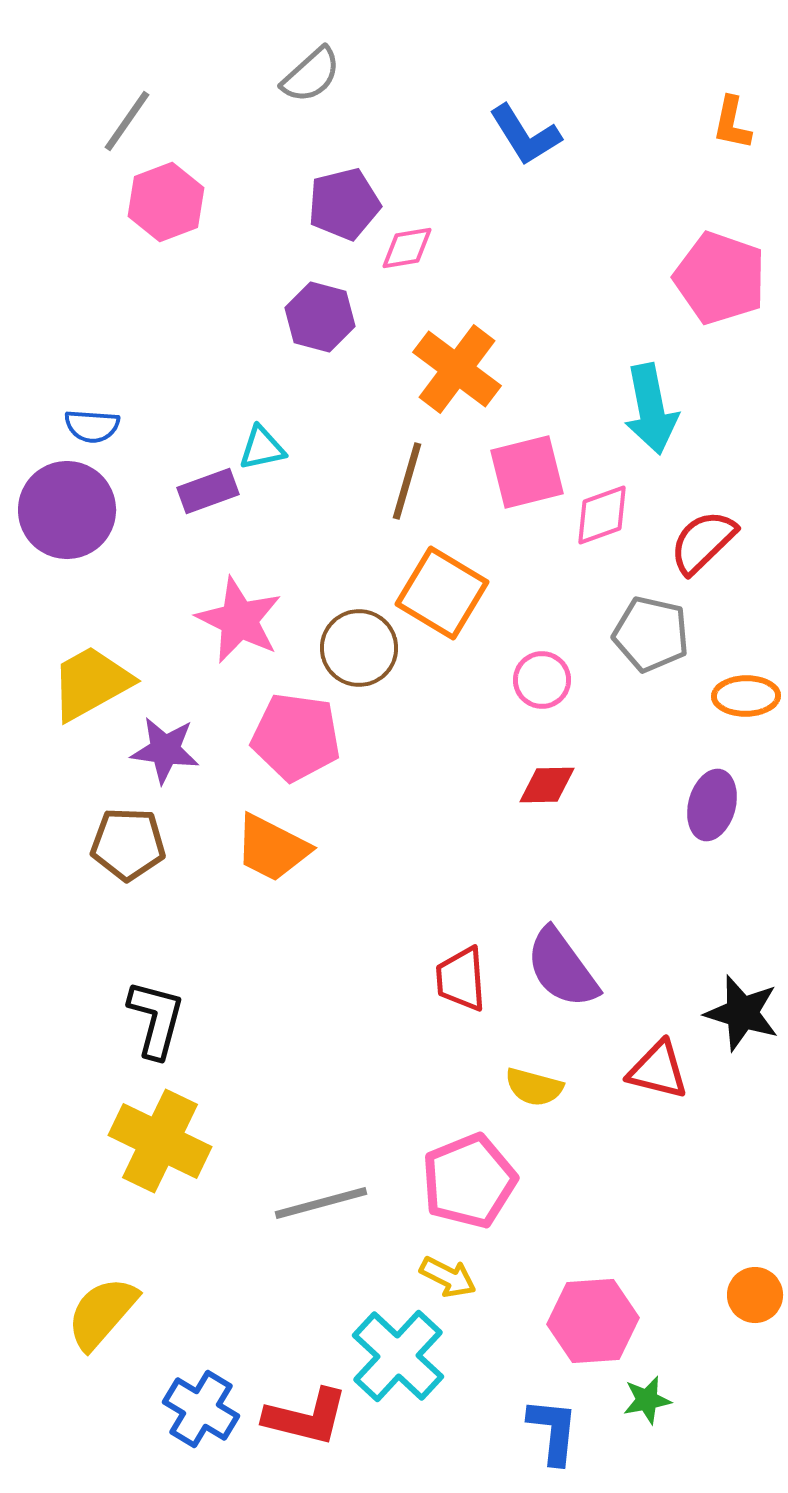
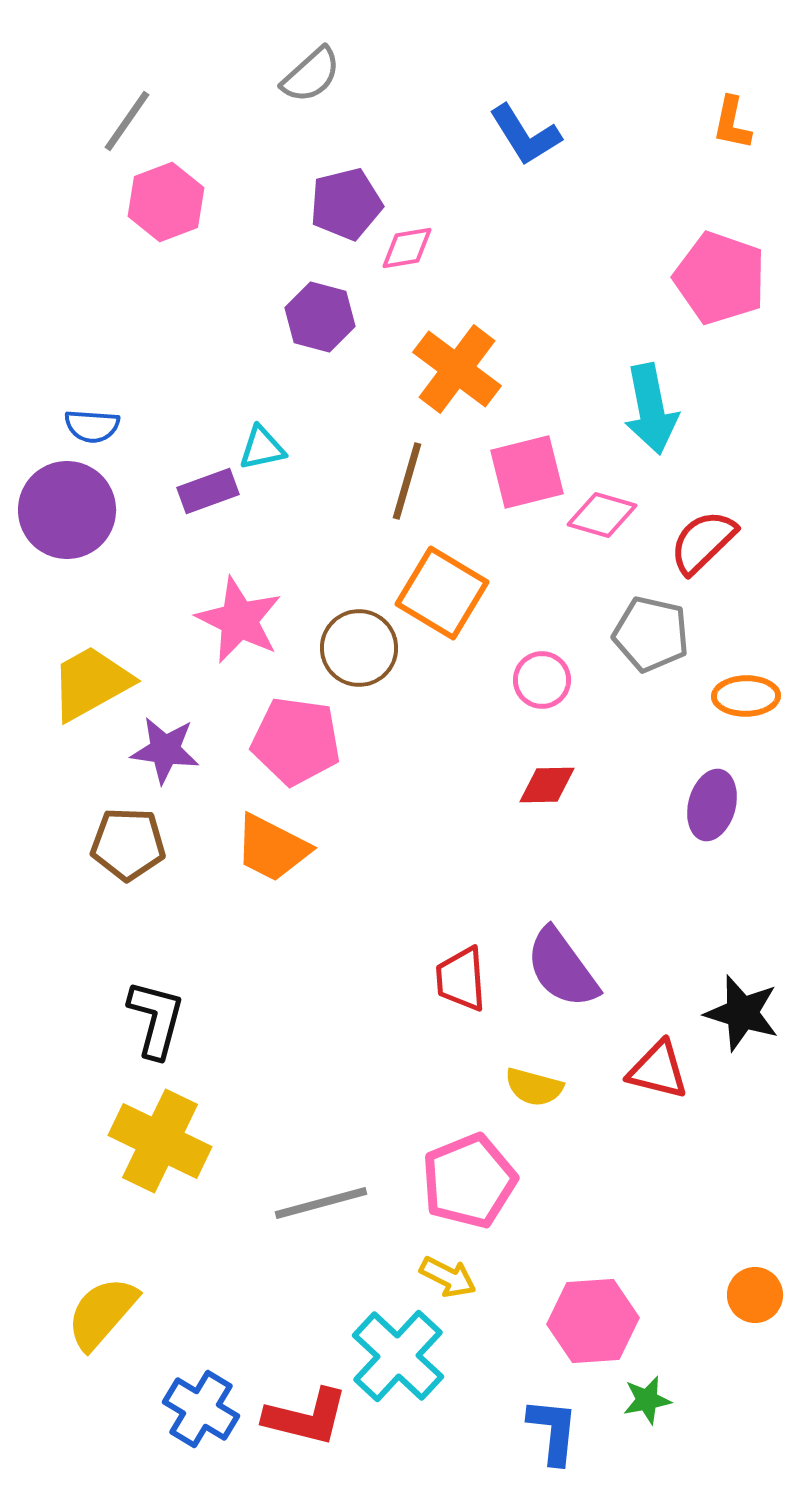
purple pentagon at (344, 204): moved 2 px right
pink diamond at (602, 515): rotated 36 degrees clockwise
pink pentagon at (296, 737): moved 4 px down
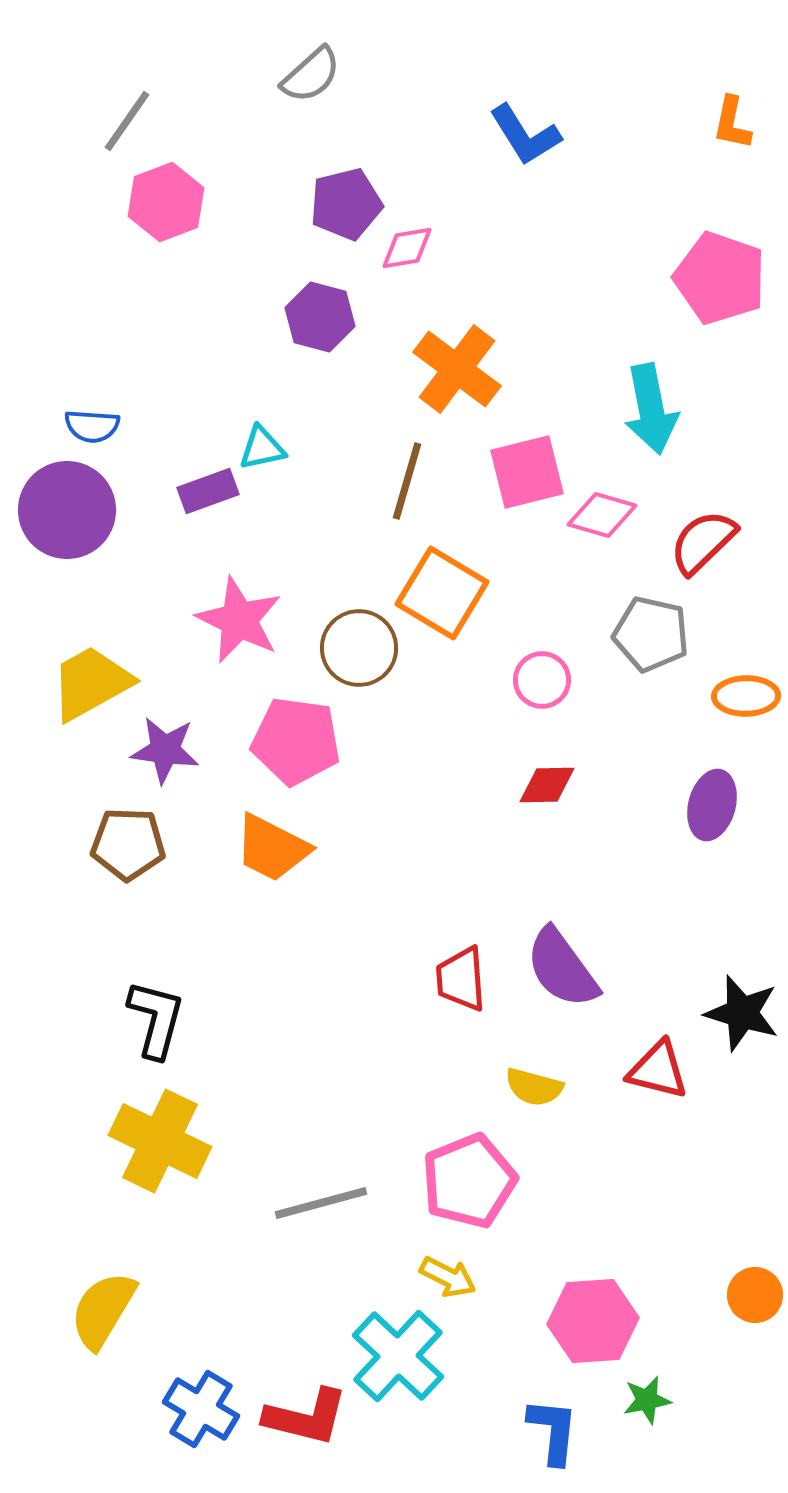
yellow semicircle at (102, 1313): moved 1 px right, 3 px up; rotated 10 degrees counterclockwise
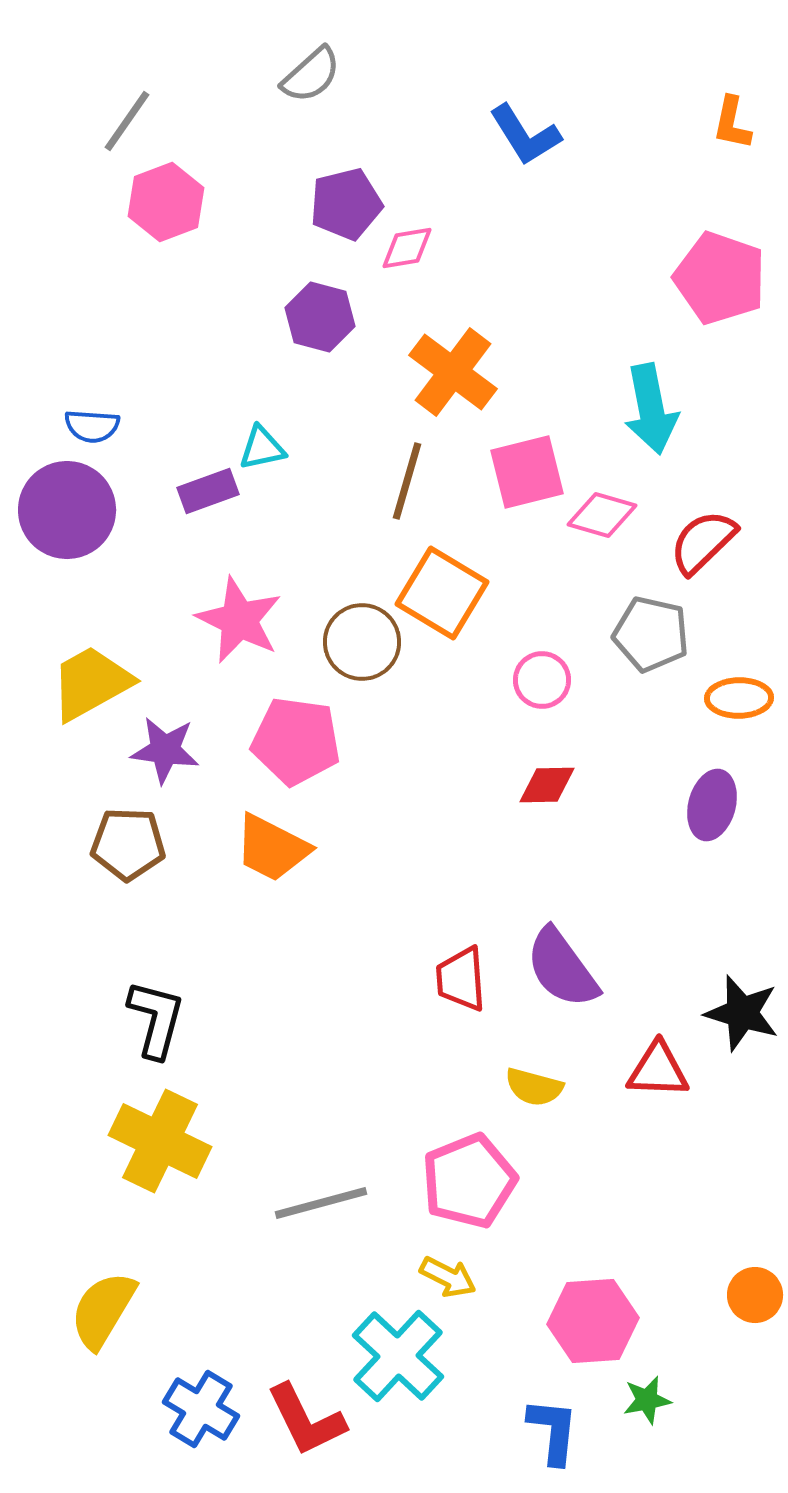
orange cross at (457, 369): moved 4 px left, 3 px down
brown circle at (359, 648): moved 3 px right, 6 px up
orange ellipse at (746, 696): moved 7 px left, 2 px down
red triangle at (658, 1070): rotated 12 degrees counterclockwise
red L-shape at (306, 1417): moved 3 px down; rotated 50 degrees clockwise
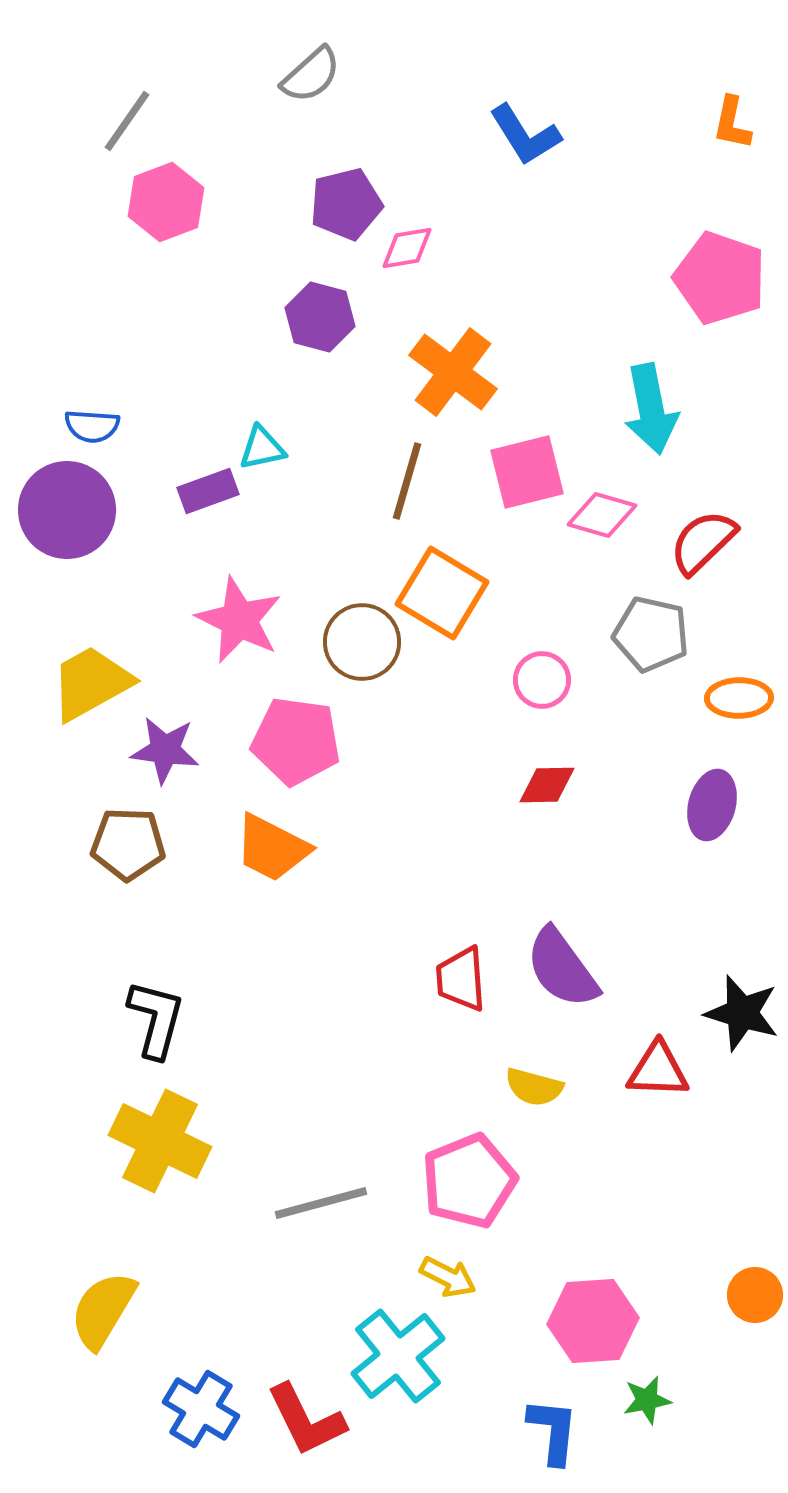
cyan cross at (398, 1356): rotated 8 degrees clockwise
